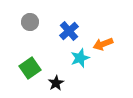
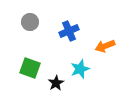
blue cross: rotated 18 degrees clockwise
orange arrow: moved 2 px right, 2 px down
cyan star: moved 11 px down
green square: rotated 35 degrees counterclockwise
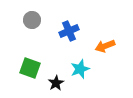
gray circle: moved 2 px right, 2 px up
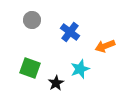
blue cross: moved 1 px right, 1 px down; rotated 30 degrees counterclockwise
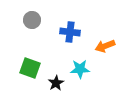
blue cross: rotated 30 degrees counterclockwise
cyan star: rotated 18 degrees clockwise
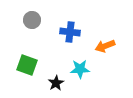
green square: moved 3 px left, 3 px up
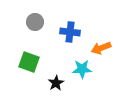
gray circle: moved 3 px right, 2 px down
orange arrow: moved 4 px left, 2 px down
green square: moved 2 px right, 3 px up
cyan star: moved 2 px right
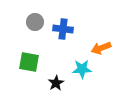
blue cross: moved 7 px left, 3 px up
green square: rotated 10 degrees counterclockwise
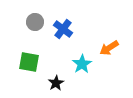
blue cross: rotated 30 degrees clockwise
orange arrow: moved 8 px right; rotated 12 degrees counterclockwise
cyan star: moved 5 px up; rotated 30 degrees counterclockwise
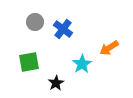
green square: rotated 20 degrees counterclockwise
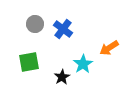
gray circle: moved 2 px down
cyan star: moved 1 px right
black star: moved 6 px right, 6 px up
